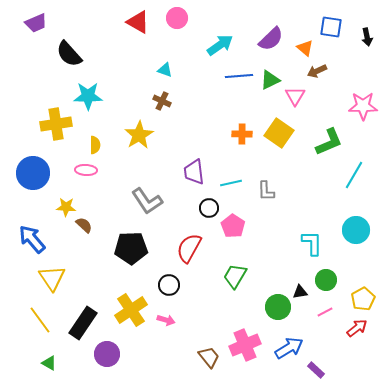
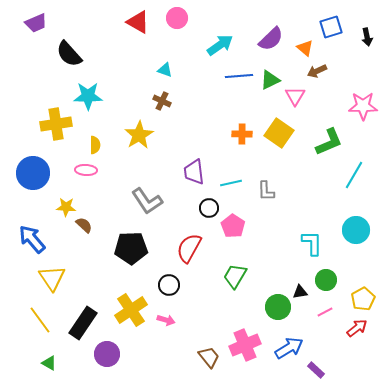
blue square at (331, 27): rotated 25 degrees counterclockwise
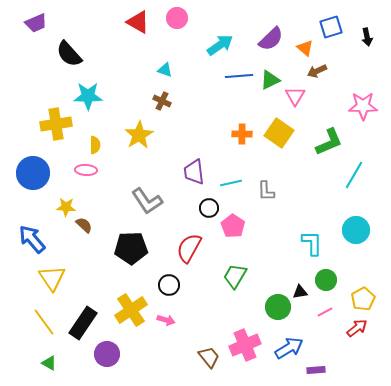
yellow line at (40, 320): moved 4 px right, 2 px down
purple rectangle at (316, 370): rotated 48 degrees counterclockwise
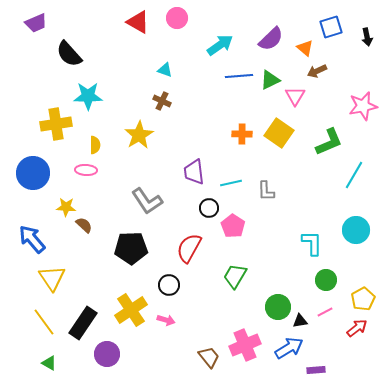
pink star at (363, 106): rotated 12 degrees counterclockwise
black triangle at (300, 292): moved 29 px down
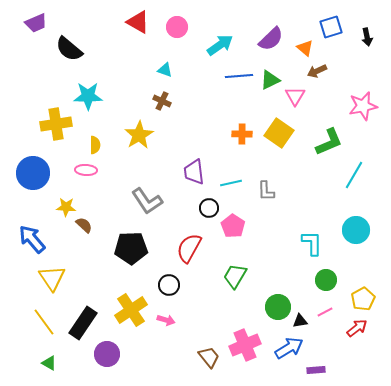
pink circle at (177, 18): moved 9 px down
black semicircle at (69, 54): moved 5 px up; rotated 8 degrees counterclockwise
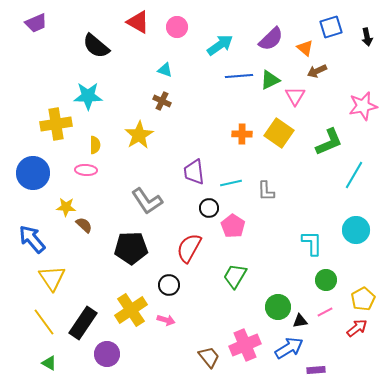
black semicircle at (69, 49): moved 27 px right, 3 px up
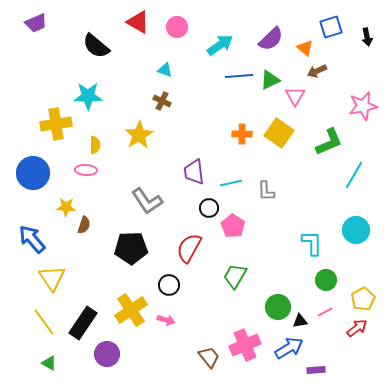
brown semicircle at (84, 225): rotated 66 degrees clockwise
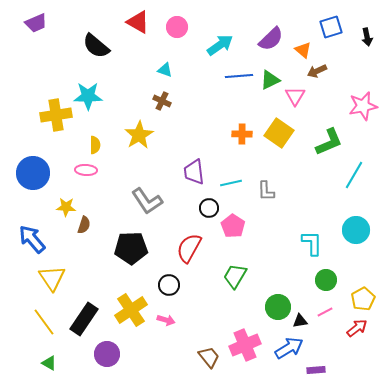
orange triangle at (305, 48): moved 2 px left, 2 px down
yellow cross at (56, 124): moved 9 px up
black rectangle at (83, 323): moved 1 px right, 4 px up
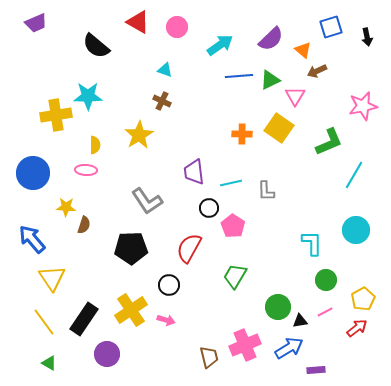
yellow square at (279, 133): moved 5 px up
brown trapezoid at (209, 357): rotated 25 degrees clockwise
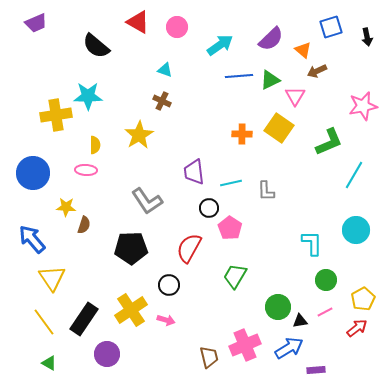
pink pentagon at (233, 226): moved 3 px left, 2 px down
